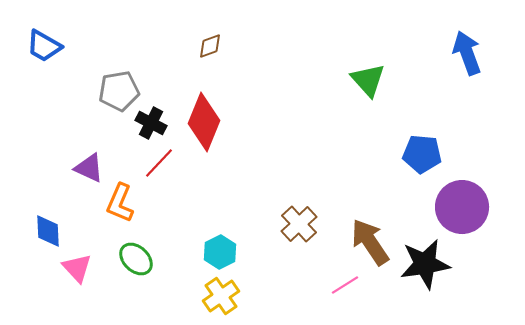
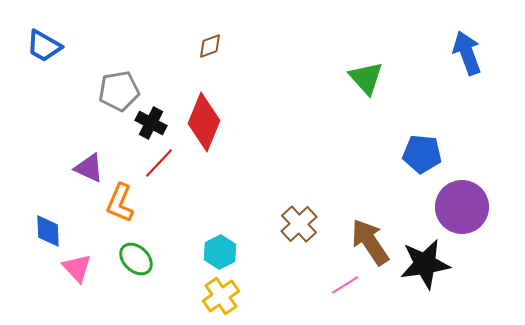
green triangle: moved 2 px left, 2 px up
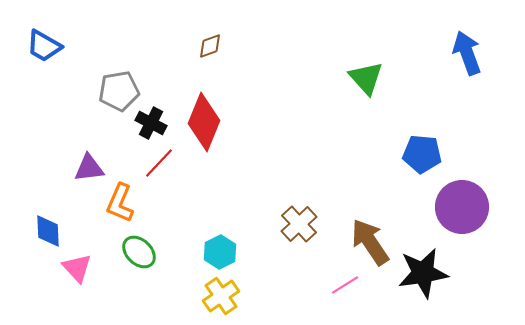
purple triangle: rotated 32 degrees counterclockwise
green ellipse: moved 3 px right, 7 px up
black star: moved 2 px left, 9 px down
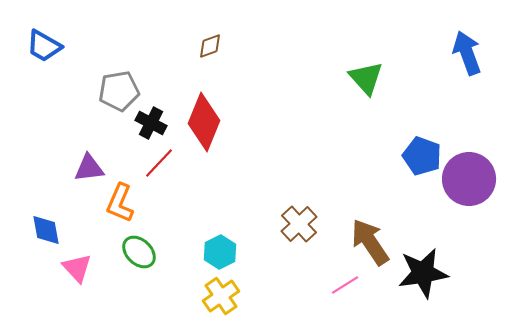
blue pentagon: moved 2 px down; rotated 15 degrees clockwise
purple circle: moved 7 px right, 28 px up
blue diamond: moved 2 px left, 1 px up; rotated 8 degrees counterclockwise
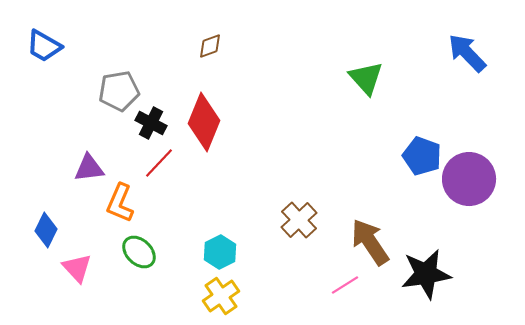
blue arrow: rotated 24 degrees counterclockwise
brown cross: moved 4 px up
blue diamond: rotated 36 degrees clockwise
black star: moved 3 px right, 1 px down
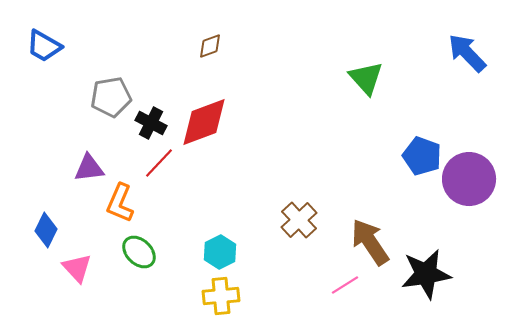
gray pentagon: moved 8 px left, 6 px down
red diamond: rotated 48 degrees clockwise
yellow cross: rotated 30 degrees clockwise
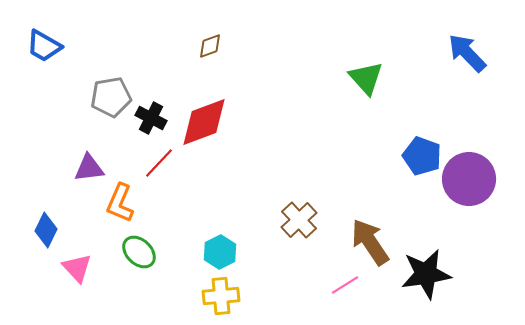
black cross: moved 5 px up
